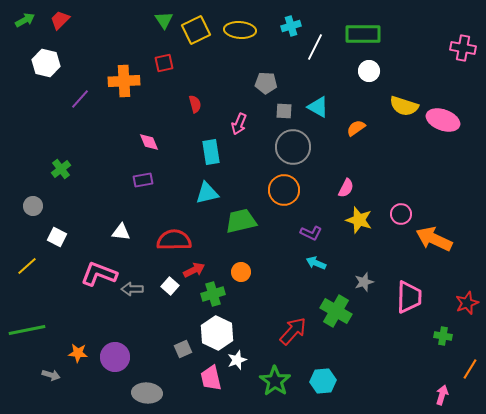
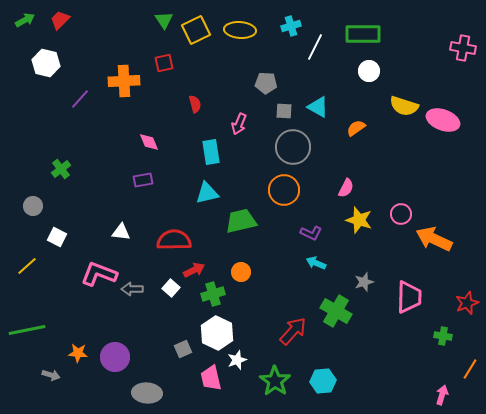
white square at (170, 286): moved 1 px right, 2 px down
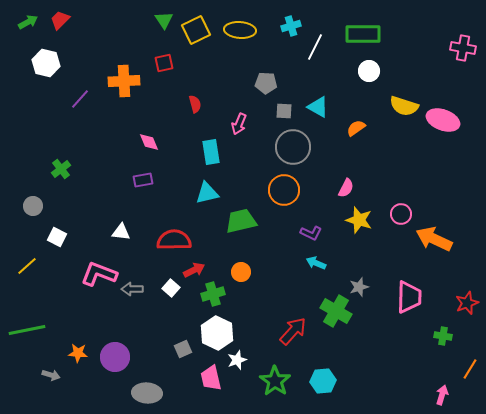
green arrow at (25, 20): moved 3 px right, 2 px down
gray star at (364, 282): moved 5 px left, 5 px down
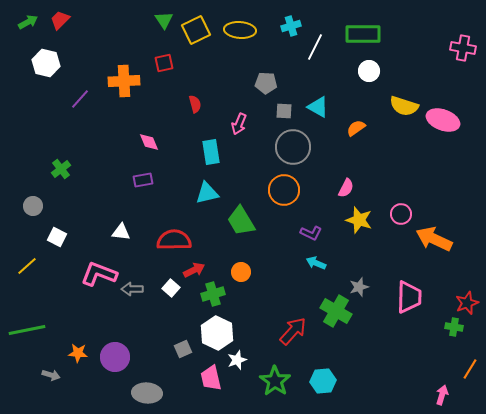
green trapezoid at (241, 221): rotated 108 degrees counterclockwise
green cross at (443, 336): moved 11 px right, 9 px up
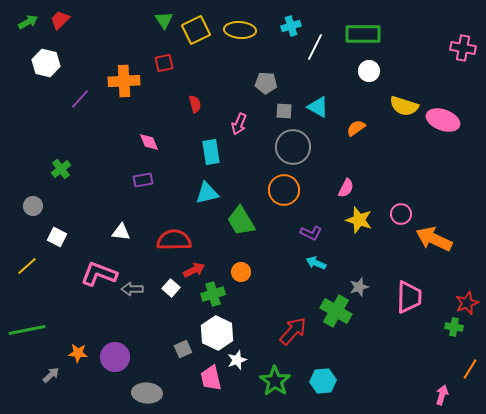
gray arrow at (51, 375): rotated 60 degrees counterclockwise
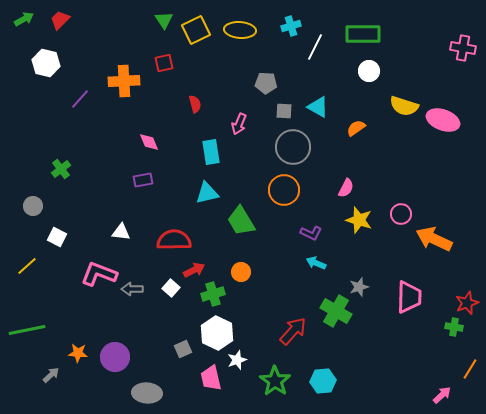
green arrow at (28, 22): moved 4 px left, 3 px up
pink arrow at (442, 395): rotated 30 degrees clockwise
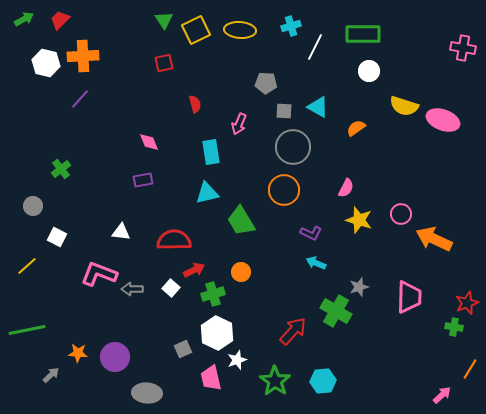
orange cross at (124, 81): moved 41 px left, 25 px up
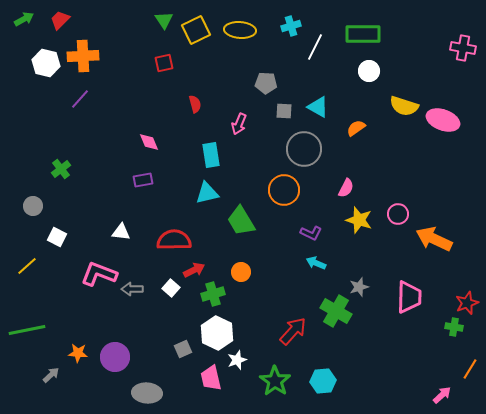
gray circle at (293, 147): moved 11 px right, 2 px down
cyan rectangle at (211, 152): moved 3 px down
pink circle at (401, 214): moved 3 px left
